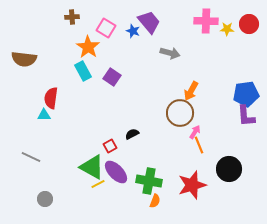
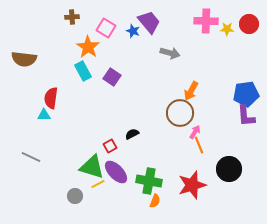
green triangle: rotated 12 degrees counterclockwise
gray circle: moved 30 px right, 3 px up
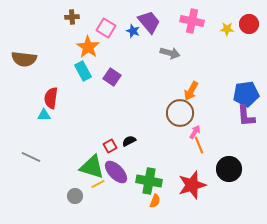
pink cross: moved 14 px left; rotated 10 degrees clockwise
black semicircle: moved 3 px left, 7 px down
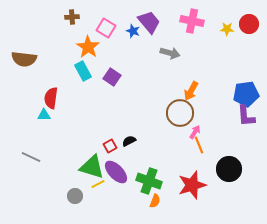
green cross: rotated 10 degrees clockwise
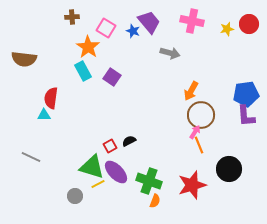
yellow star: rotated 16 degrees counterclockwise
brown circle: moved 21 px right, 2 px down
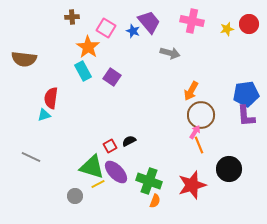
cyan triangle: rotated 16 degrees counterclockwise
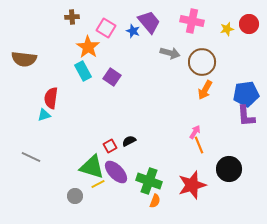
orange arrow: moved 14 px right, 1 px up
brown circle: moved 1 px right, 53 px up
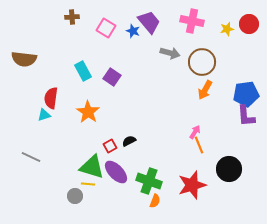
orange star: moved 65 px down
yellow line: moved 10 px left; rotated 32 degrees clockwise
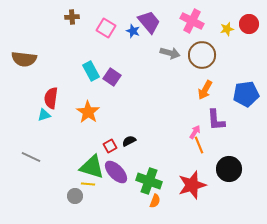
pink cross: rotated 15 degrees clockwise
brown circle: moved 7 px up
cyan rectangle: moved 8 px right
purple L-shape: moved 30 px left, 4 px down
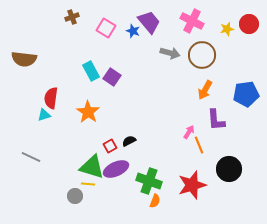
brown cross: rotated 16 degrees counterclockwise
pink arrow: moved 6 px left
purple ellipse: moved 3 px up; rotated 70 degrees counterclockwise
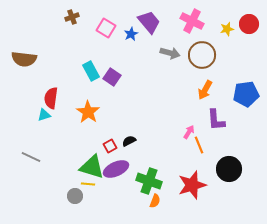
blue star: moved 2 px left, 3 px down; rotated 24 degrees clockwise
